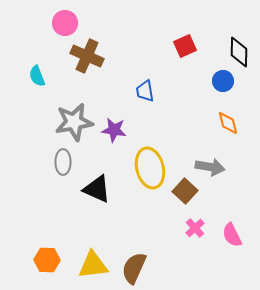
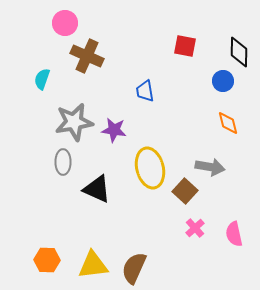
red square: rotated 35 degrees clockwise
cyan semicircle: moved 5 px right, 3 px down; rotated 40 degrees clockwise
pink semicircle: moved 2 px right, 1 px up; rotated 15 degrees clockwise
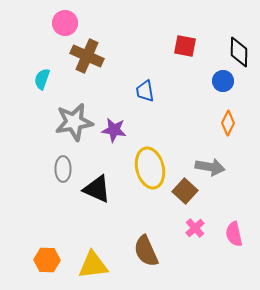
orange diamond: rotated 40 degrees clockwise
gray ellipse: moved 7 px down
brown semicircle: moved 12 px right, 17 px up; rotated 48 degrees counterclockwise
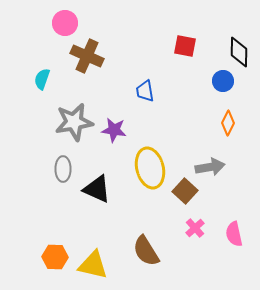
gray arrow: rotated 20 degrees counterclockwise
brown semicircle: rotated 8 degrees counterclockwise
orange hexagon: moved 8 px right, 3 px up
yellow triangle: rotated 20 degrees clockwise
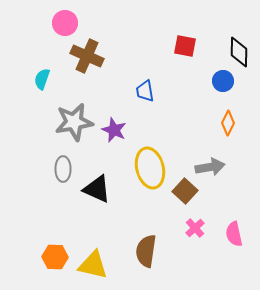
purple star: rotated 15 degrees clockwise
brown semicircle: rotated 40 degrees clockwise
